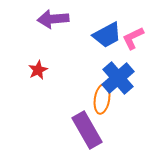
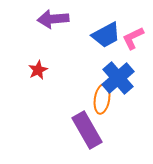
blue trapezoid: moved 1 px left
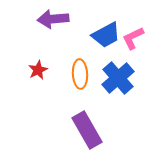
orange ellipse: moved 22 px left, 25 px up; rotated 12 degrees counterclockwise
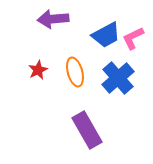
orange ellipse: moved 5 px left, 2 px up; rotated 12 degrees counterclockwise
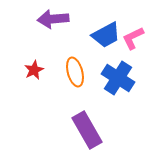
red star: moved 4 px left
blue cross: rotated 16 degrees counterclockwise
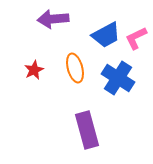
pink L-shape: moved 3 px right
orange ellipse: moved 4 px up
purple rectangle: rotated 15 degrees clockwise
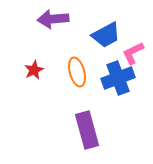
pink L-shape: moved 3 px left, 15 px down
orange ellipse: moved 2 px right, 4 px down
blue cross: rotated 36 degrees clockwise
